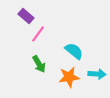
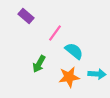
pink line: moved 17 px right, 1 px up
green arrow: rotated 60 degrees clockwise
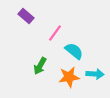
green arrow: moved 1 px right, 2 px down
cyan arrow: moved 2 px left
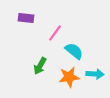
purple rectangle: moved 2 px down; rotated 35 degrees counterclockwise
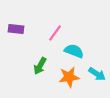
purple rectangle: moved 10 px left, 11 px down
cyan semicircle: rotated 18 degrees counterclockwise
cyan arrow: moved 2 px right; rotated 30 degrees clockwise
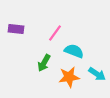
green arrow: moved 4 px right, 3 px up
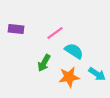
pink line: rotated 18 degrees clockwise
cyan semicircle: rotated 12 degrees clockwise
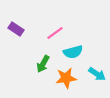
purple rectangle: rotated 28 degrees clockwise
cyan semicircle: moved 1 px left, 1 px down; rotated 132 degrees clockwise
green arrow: moved 1 px left, 1 px down
orange star: moved 3 px left, 1 px down
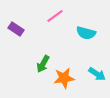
pink line: moved 17 px up
cyan semicircle: moved 13 px right, 19 px up; rotated 30 degrees clockwise
orange star: moved 2 px left
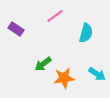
cyan semicircle: rotated 90 degrees counterclockwise
green arrow: rotated 24 degrees clockwise
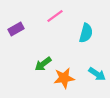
purple rectangle: rotated 63 degrees counterclockwise
